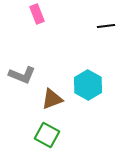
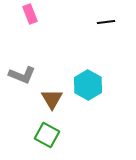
pink rectangle: moved 7 px left
black line: moved 4 px up
brown triangle: rotated 40 degrees counterclockwise
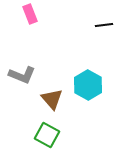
black line: moved 2 px left, 3 px down
brown triangle: rotated 10 degrees counterclockwise
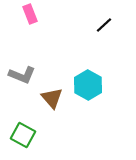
black line: rotated 36 degrees counterclockwise
brown triangle: moved 1 px up
green square: moved 24 px left
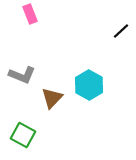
black line: moved 17 px right, 6 px down
cyan hexagon: moved 1 px right
brown triangle: rotated 25 degrees clockwise
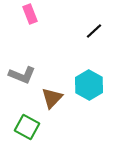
black line: moved 27 px left
green square: moved 4 px right, 8 px up
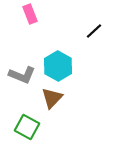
cyan hexagon: moved 31 px left, 19 px up
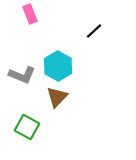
brown triangle: moved 5 px right, 1 px up
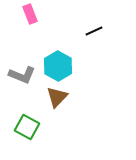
black line: rotated 18 degrees clockwise
